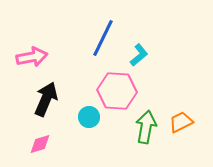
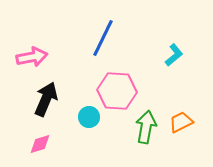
cyan L-shape: moved 35 px right
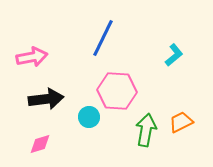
black arrow: rotated 60 degrees clockwise
green arrow: moved 3 px down
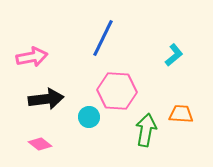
orange trapezoid: moved 8 px up; rotated 30 degrees clockwise
pink diamond: rotated 55 degrees clockwise
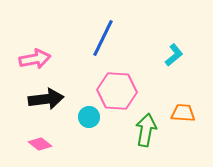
pink arrow: moved 3 px right, 2 px down
orange trapezoid: moved 2 px right, 1 px up
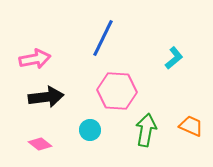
cyan L-shape: moved 3 px down
black arrow: moved 2 px up
orange trapezoid: moved 8 px right, 13 px down; rotated 20 degrees clockwise
cyan circle: moved 1 px right, 13 px down
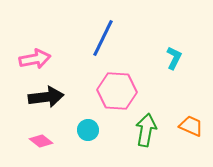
cyan L-shape: rotated 25 degrees counterclockwise
cyan circle: moved 2 px left
pink diamond: moved 1 px right, 3 px up
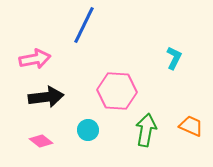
blue line: moved 19 px left, 13 px up
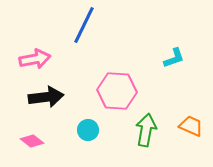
cyan L-shape: rotated 45 degrees clockwise
pink diamond: moved 9 px left
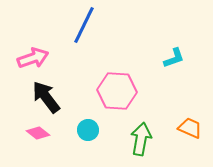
pink arrow: moved 2 px left, 1 px up; rotated 8 degrees counterclockwise
black arrow: rotated 120 degrees counterclockwise
orange trapezoid: moved 1 px left, 2 px down
green arrow: moved 5 px left, 9 px down
pink diamond: moved 6 px right, 8 px up
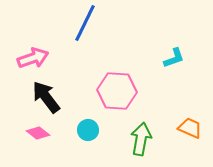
blue line: moved 1 px right, 2 px up
